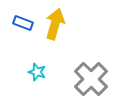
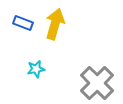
cyan star: moved 1 px left, 3 px up; rotated 30 degrees counterclockwise
gray cross: moved 6 px right, 4 px down
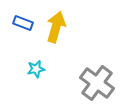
yellow arrow: moved 1 px right, 3 px down
gray cross: rotated 8 degrees counterclockwise
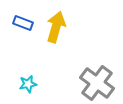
cyan star: moved 8 px left, 15 px down
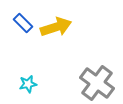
blue rectangle: rotated 24 degrees clockwise
yellow arrow: rotated 56 degrees clockwise
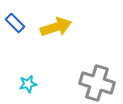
blue rectangle: moved 8 px left
gray cross: rotated 20 degrees counterclockwise
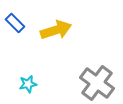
yellow arrow: moved 3 px down
gray cross: rotated 20 degrees clockwise
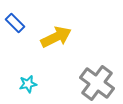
yellow arrow: moved 7 px down; rotated 8 degrees counterclockwise
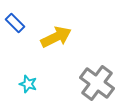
cyan star: rotated 30 degrees clockwise
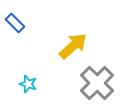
yellow arrow: moved 17 px right, 9 px down; rotated 16 degrees counterclockwise
gray cross: rotated 8 degrees clockwise
